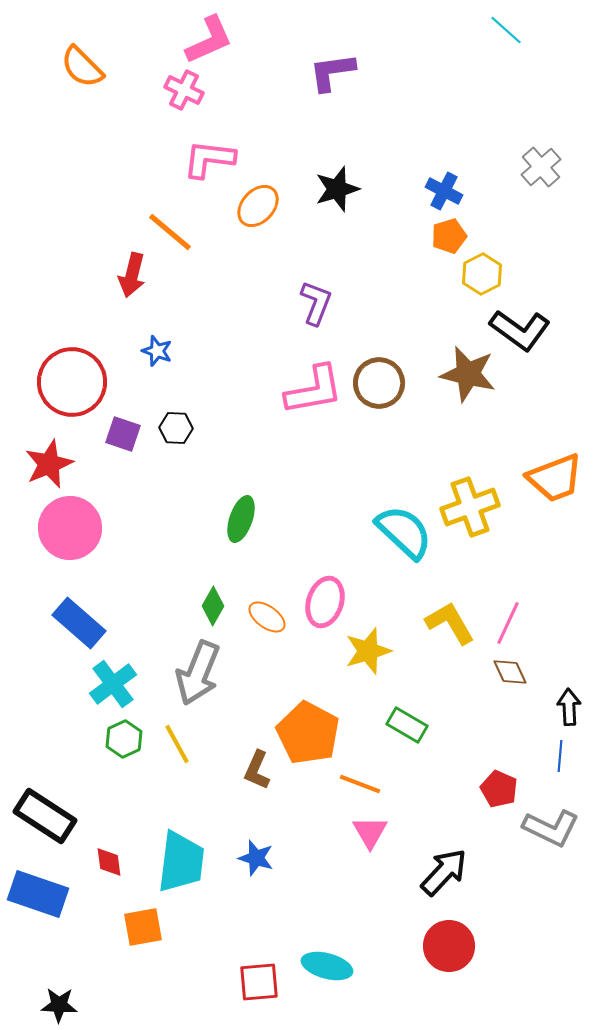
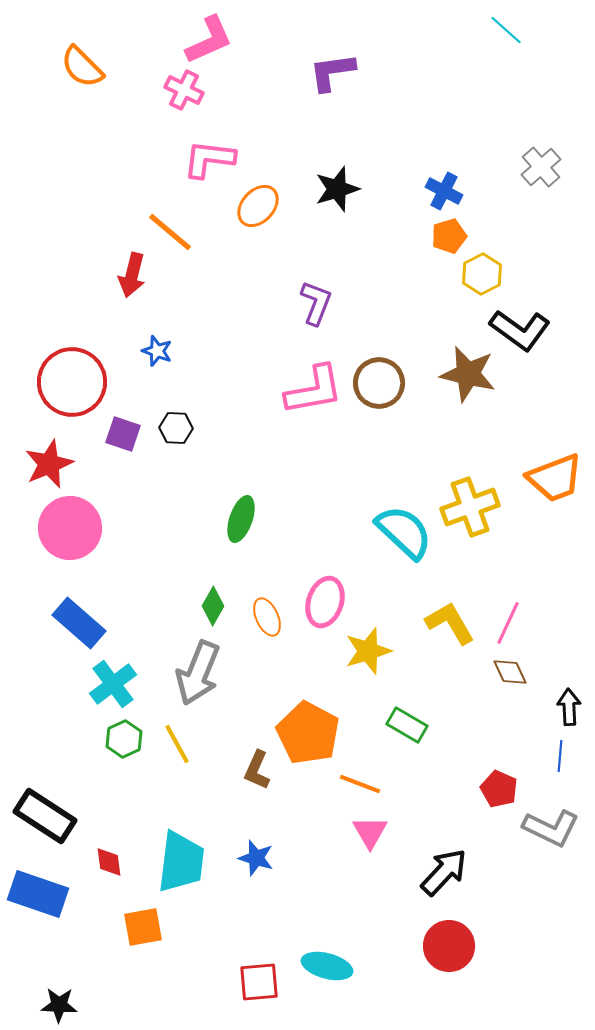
orange ellipse at (267, 617): rotated 30 degrees clockwise
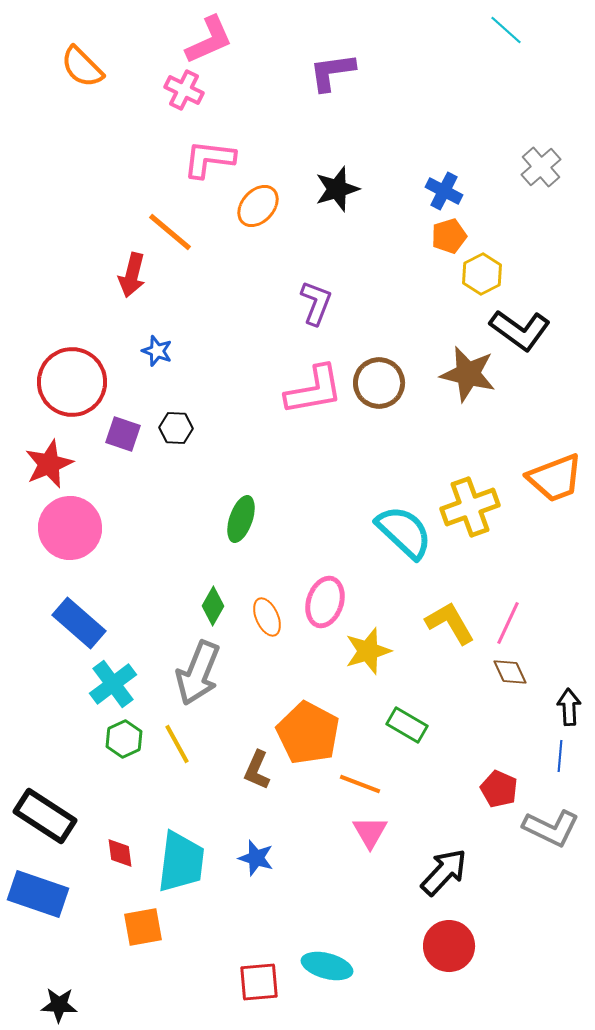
red diamond at (109, 862): moved 11 px right, 9 px up
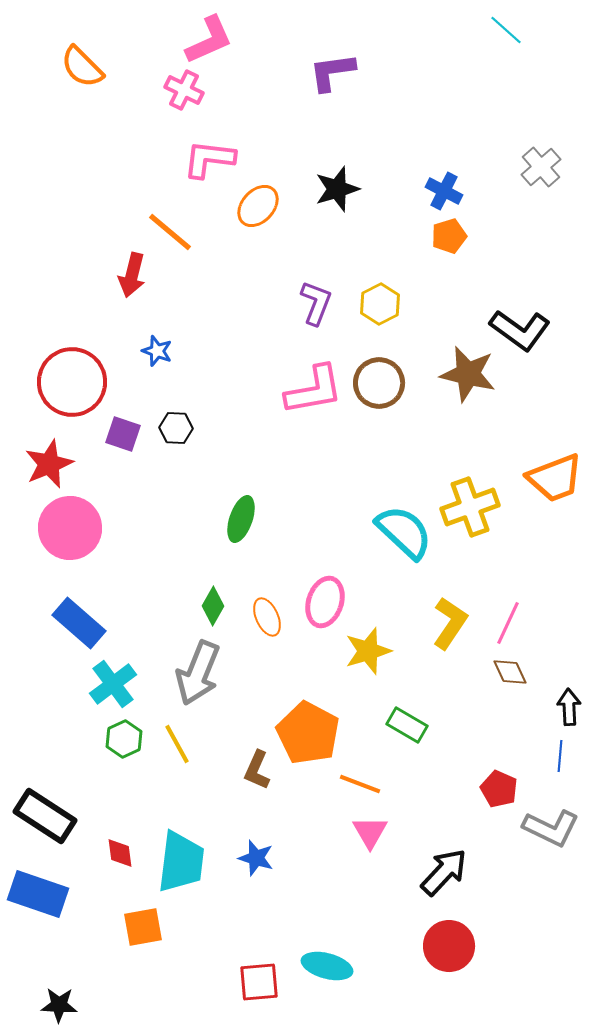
yellow hexagon at (482, 274): moved 102 px left, 30 px down
yellow L-shape at (450, 623): rotated 64 degrees clockwise
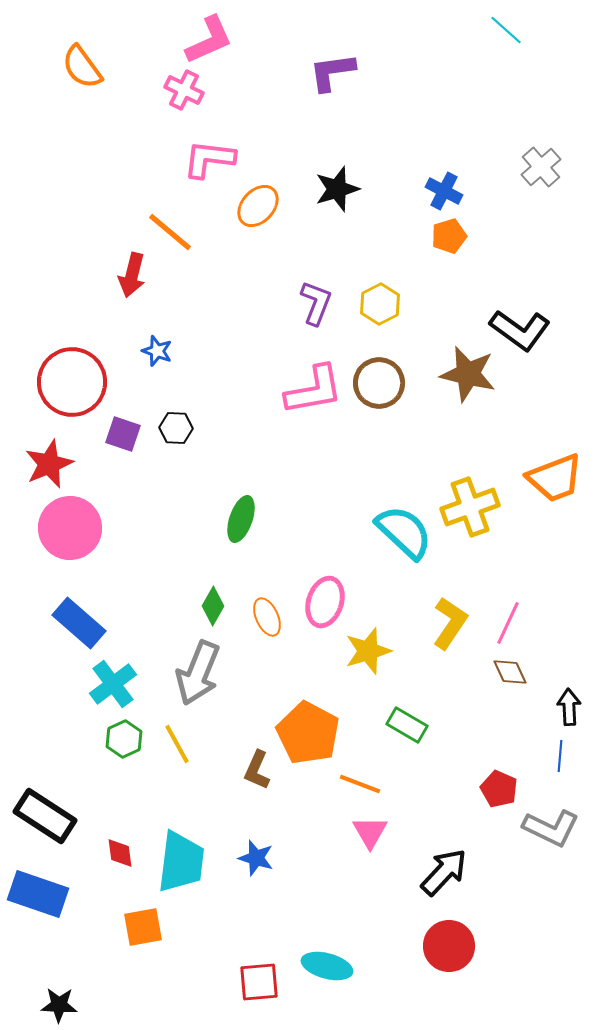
orange semicircle at (82, 67): rotated 9 degrees clockwise
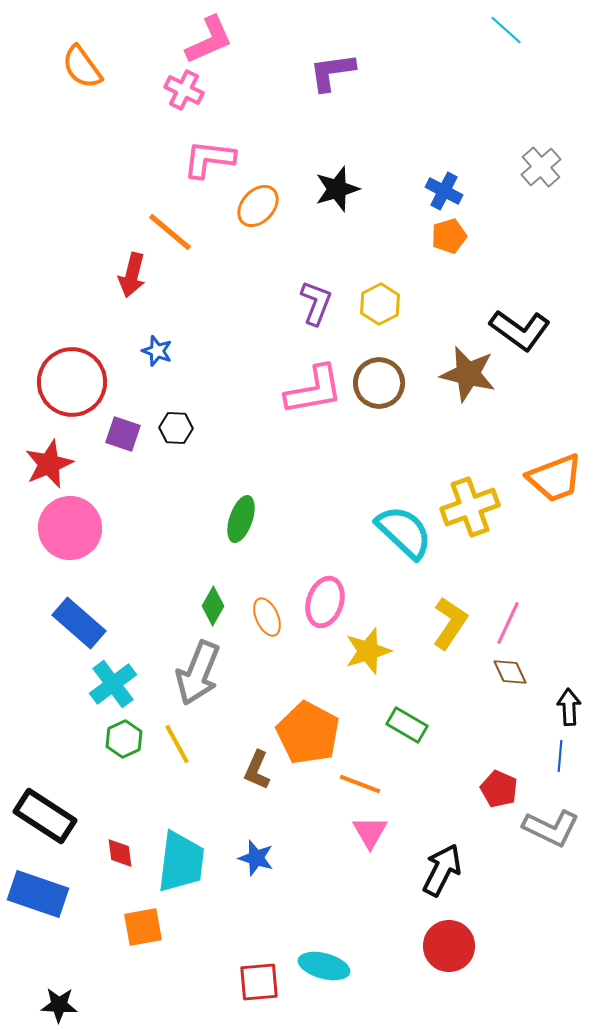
black arrow at (444, 872): moved 2 px left, 2 px up; rotated 16 degrees counterclockwise
cyan ellipse at (327, 966): moved 3 px left
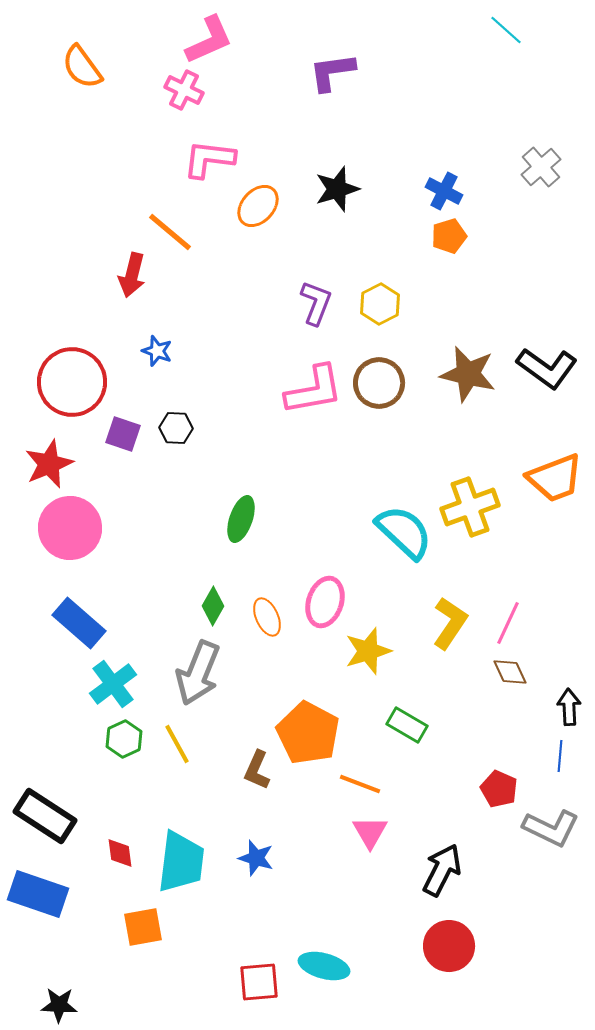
black L-shape at (520, 330): moved 27 px right, 38 px down
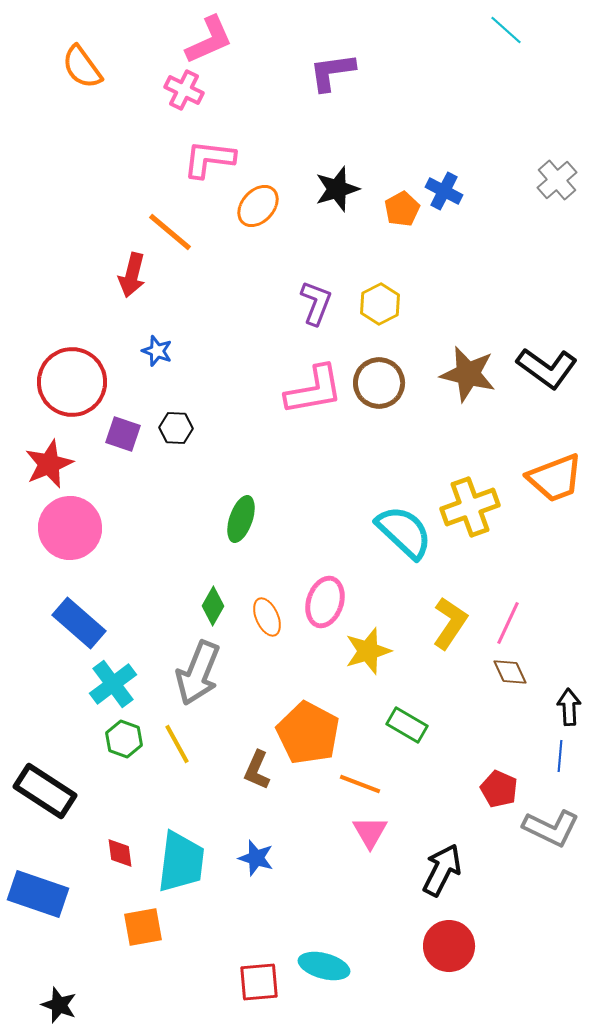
gray cross at (541, 167): moved 16 px right, 13 px down
orange pentagon at (449, 236): moved 47 px left, 27 px up; rotated 12 degrees counterclockwise
green hexagon at (124, 739): rotated 15 degrees counterclockwise
black rectangle at (45, 816): moved 25 px up
black star at (59, 1005): rotated 18 degrees clockwise
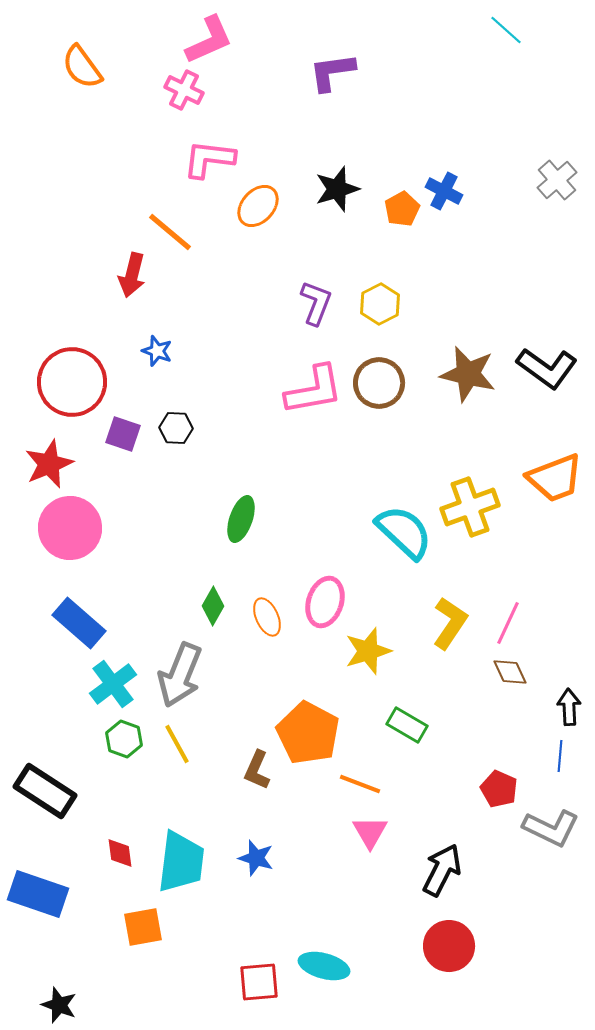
gray arrow at (198, 673): moved 18 px left, 2 px down
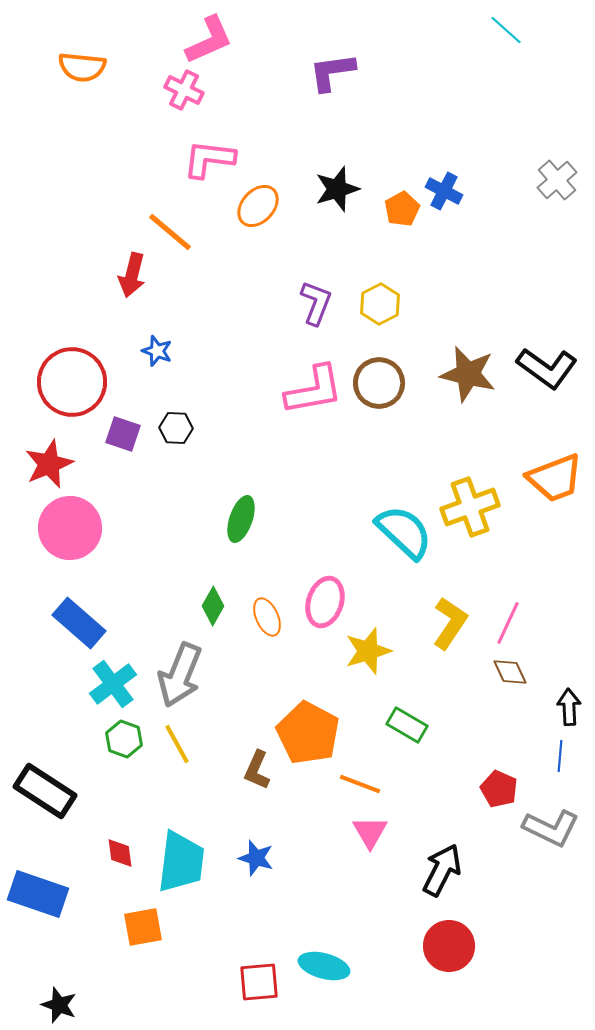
orange semicircle at (82, 67): rotated 48 degrees counterclockwise
